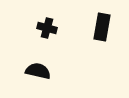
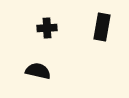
black cross: rotated 18 degrees counterclockwise
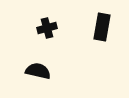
black cross: rotated 12 degrees counterclockwise
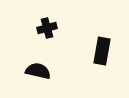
black rectangle: moved 24 px down
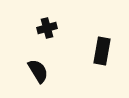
black semicircle: rotated 45 degrees clockwise
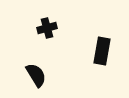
black semicircle: moved 2 px left, 4 px down
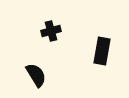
black cross: moved 4 px right, 3 px down
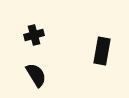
black cross: moved 17 px left, 4 px down
